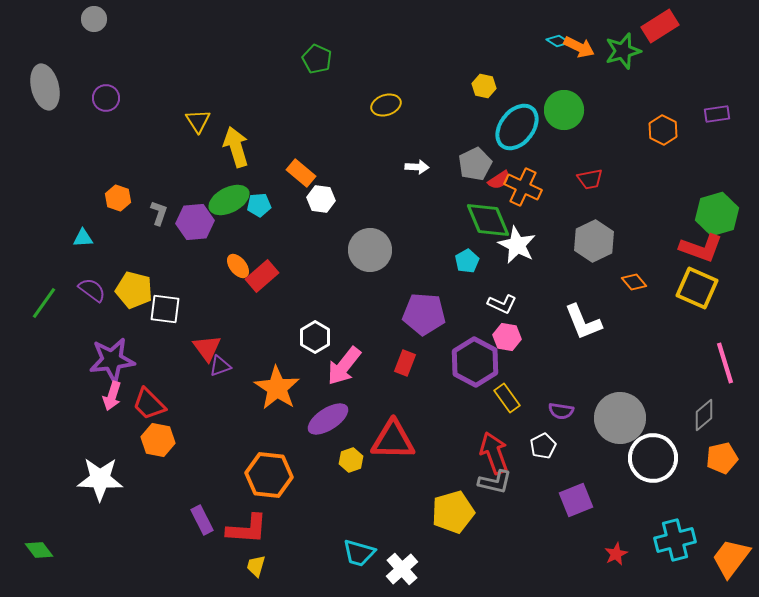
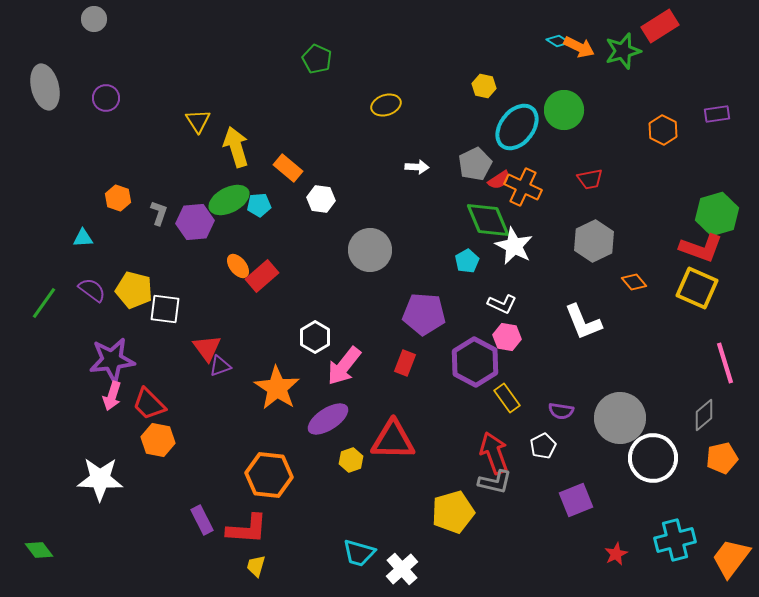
orange rectangle at (301, 173): moved 13 px left, 5 px up
white star at (517, 245): moved 3 px left, 1 px down
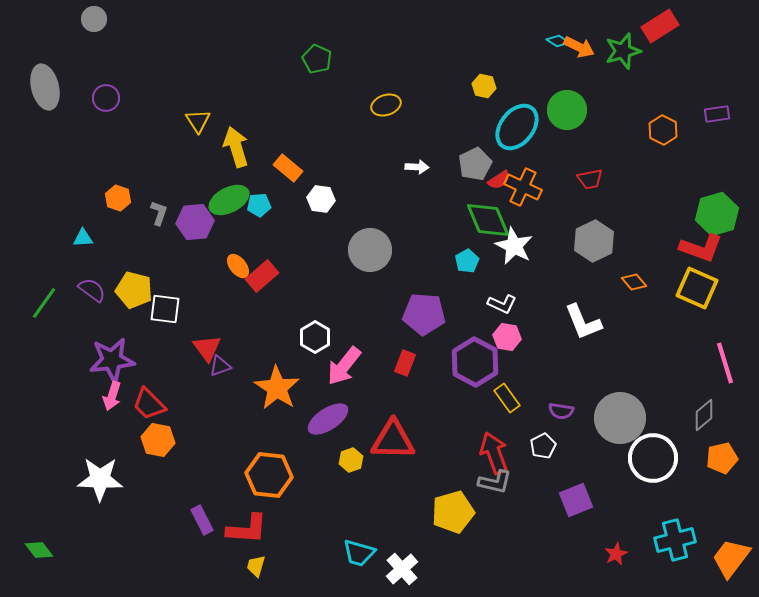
green circle at (564, 110): moved 3 px right
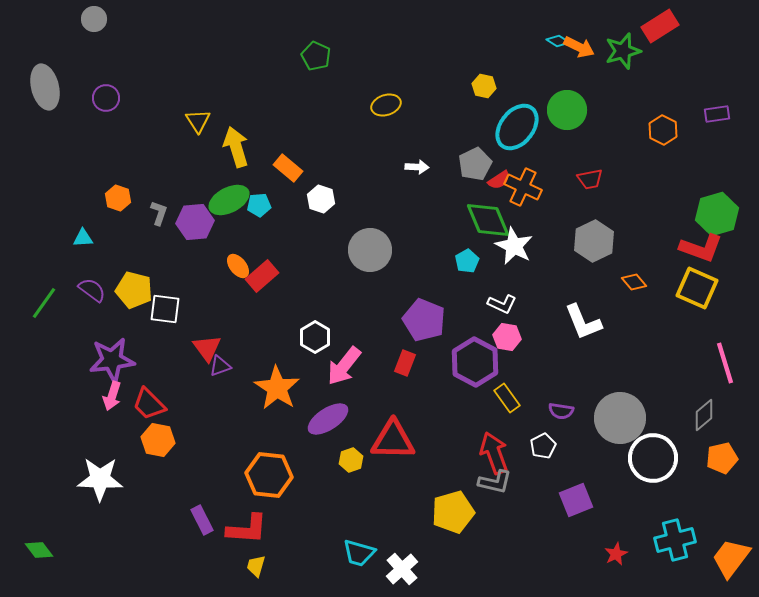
green pentagon at (317, 59): moved 1 px left, 3 px up
white hexagon at (321, 199): rotated 12 degrees clockwise
purple pentagon at (424, 314): moved 6 px down; rotated 18 degrees clockwise
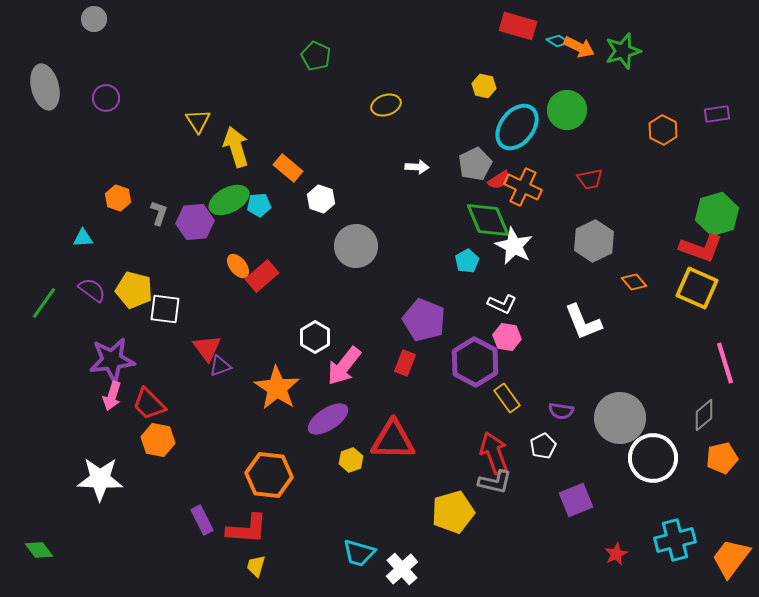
red rectangle at (660, 26): moved 142 px left; rotated 48 degrees clockwise
gray circle at (370, 250): moved 14 px left, 4 px up
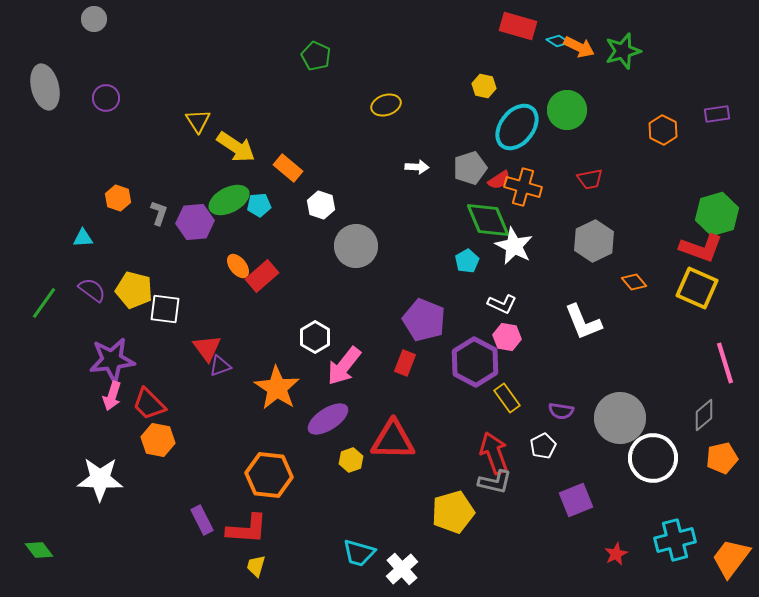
yellow arrow at (236, 147): rotated 141 degrees clockwise
gray pentagon at (475, 164): moved 5 px left, 4 px down; rotated 8 degrees clockwise
orange cross at (523, 187): rotated 9 degrees counterclockwise
white hexagon at (321, 199): moved 6 px down
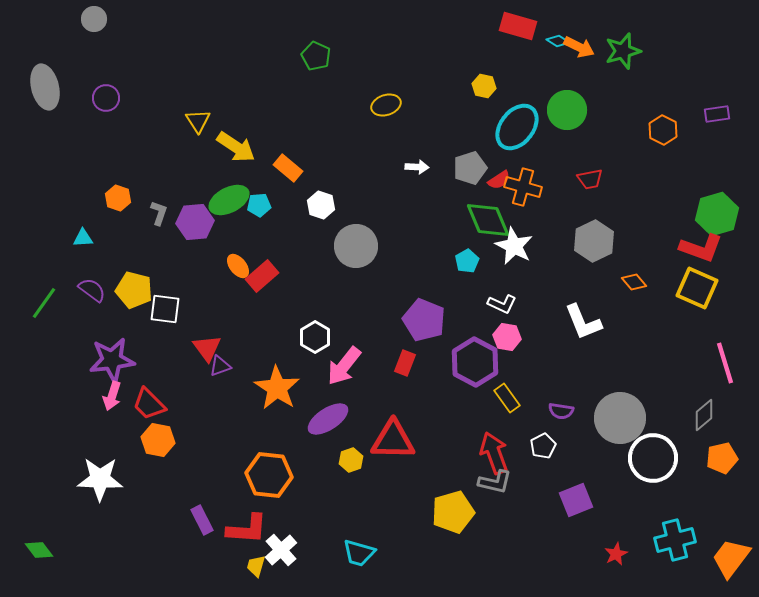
white cross at (402, 569): moved 121 px left, 19 px up
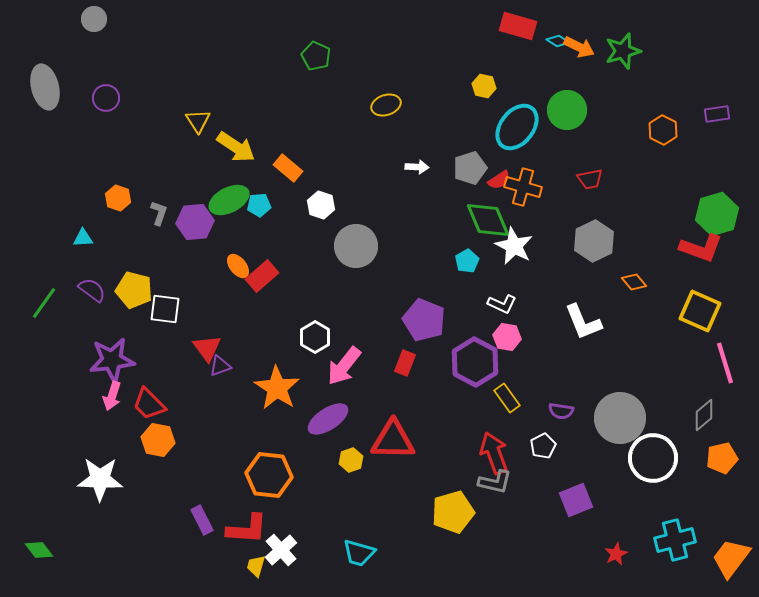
yellow square at (697, 288): moved 3 px right, 23 px down
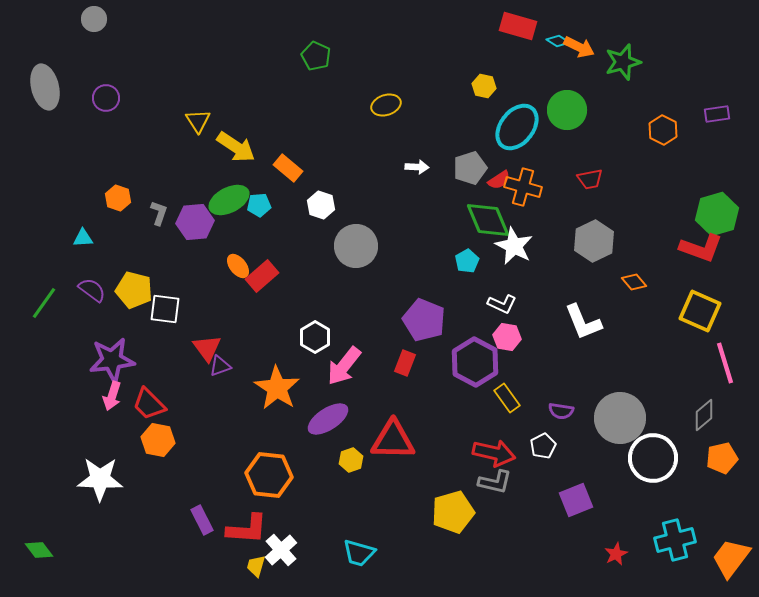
green star at (623, 51): moved 11 px down
red arrow at (494, 453): rotated 123 degrees clockwise
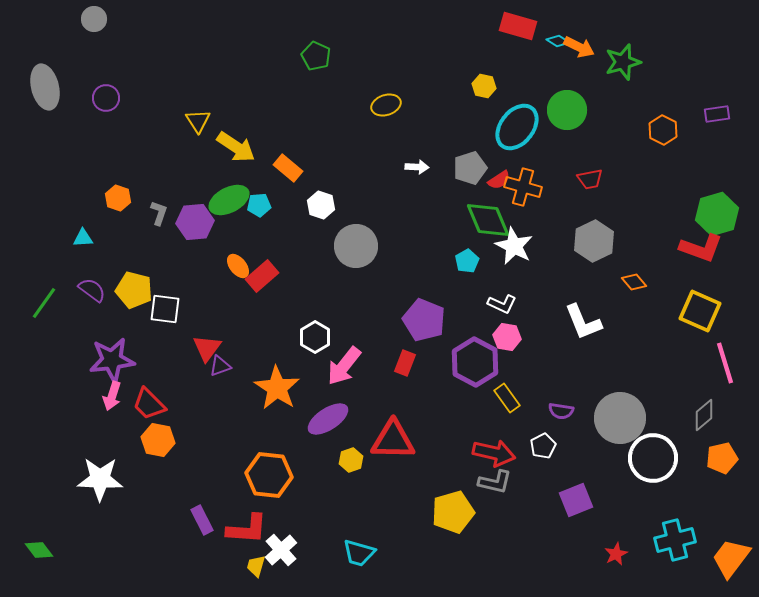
red triangle at (207, 348): rotated 12 degrees clockwise
